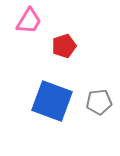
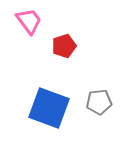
pink trapezoid: rotated 68 degrees counterclockwise
blue square: moved 3 px left, 7 px down
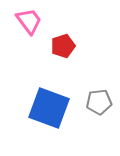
red pentagon: moved 1 px left
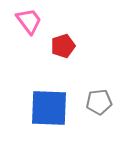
blue square: rotated 18 degrees counterclockwise
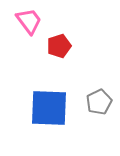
red pentagon: moved 4 px left
gray pentagon: rotated 20 degrees counterclockwise
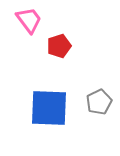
pink trapezoid: moved 1 px up
